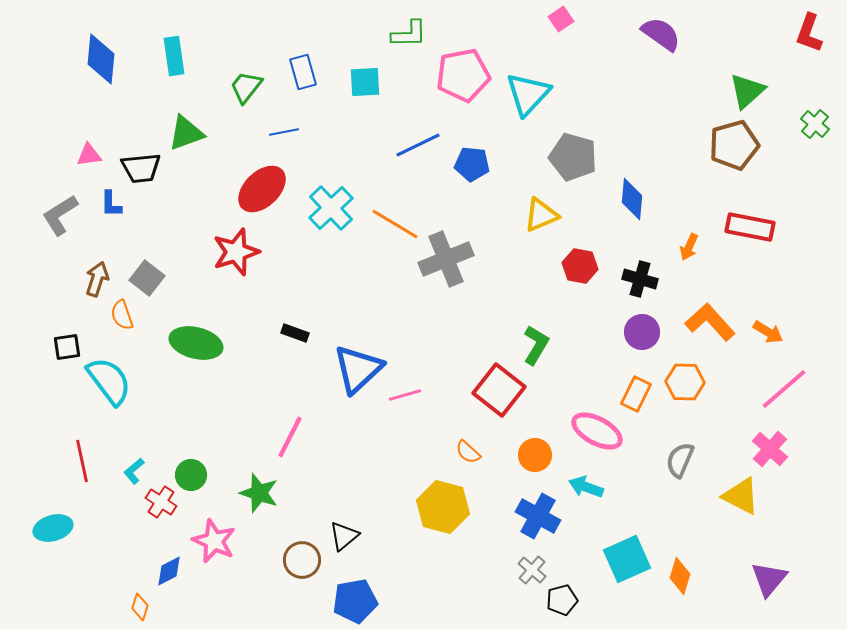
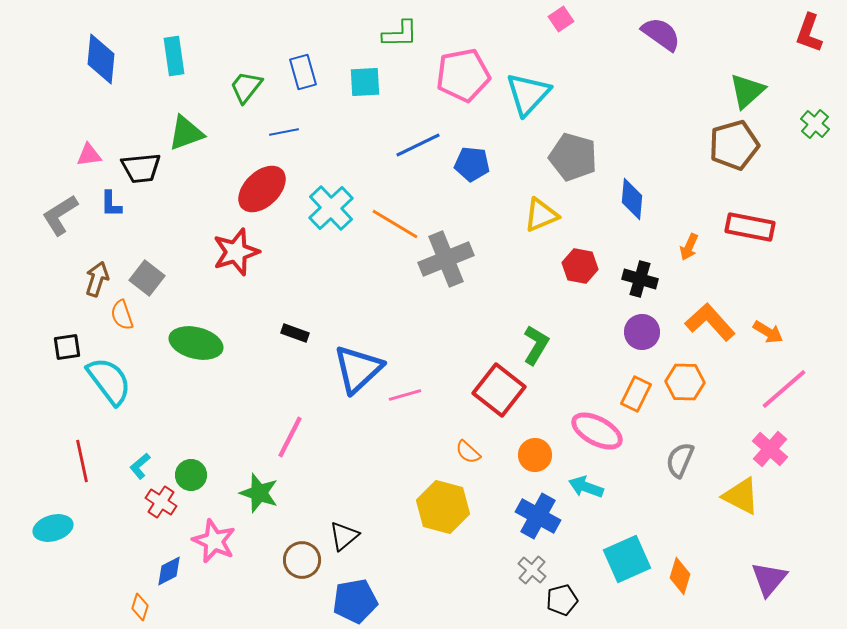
green L-shape at (409, 34): moved 9 px left
cyan L-shape at (134, 471): moved 6 px right, 5 px up
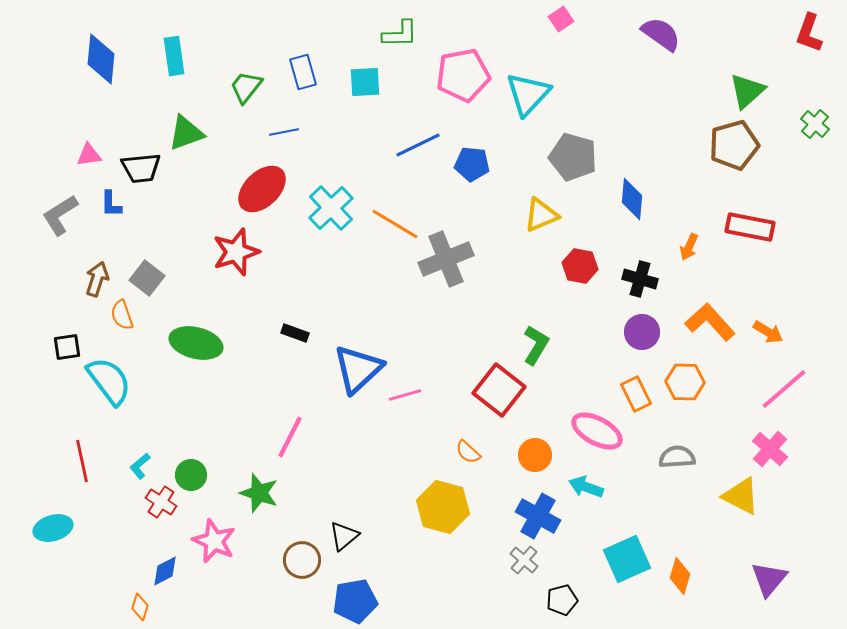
orange rectangle at (636, 394): rotated 52 degrees counterclockwise
gray semicircle at (680, 460): moved 3 px left, 3 px up; rotated 63 degrees clockwise
gray cross at (532, 570): moved 8 px left, 10 px up
blue diamond at (169, 571): moved 4 px left
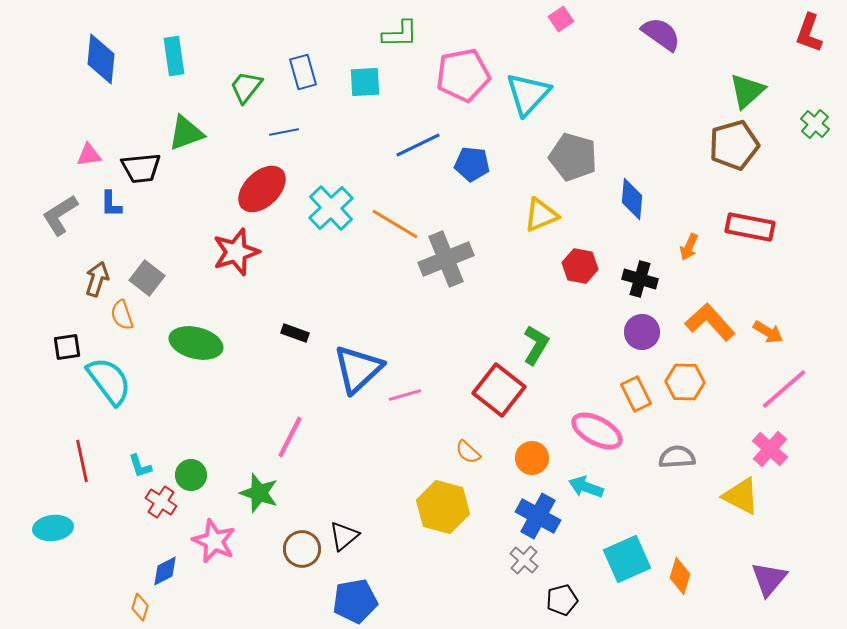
orange circle at (535, 455): moved 3 px left, 3 px down
cyan L-shape at (140, 466): rotated 68 degrees counterclockwise
cyan ellipse at (53, 528): rotated 9 degrees clockwise
brown circle at (302, 560): moved 11 px up
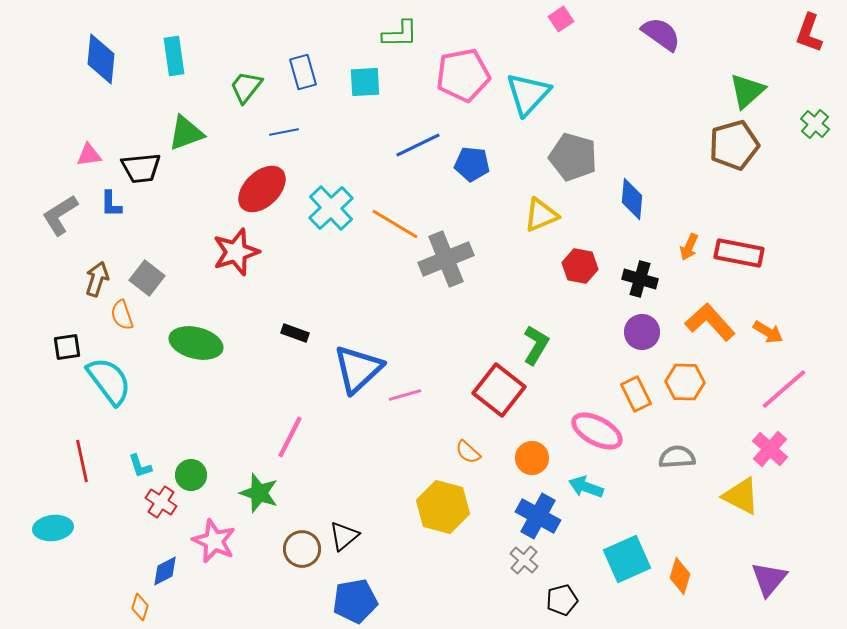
red rectangle at (750, 227): moved 11 px left, 26 px down
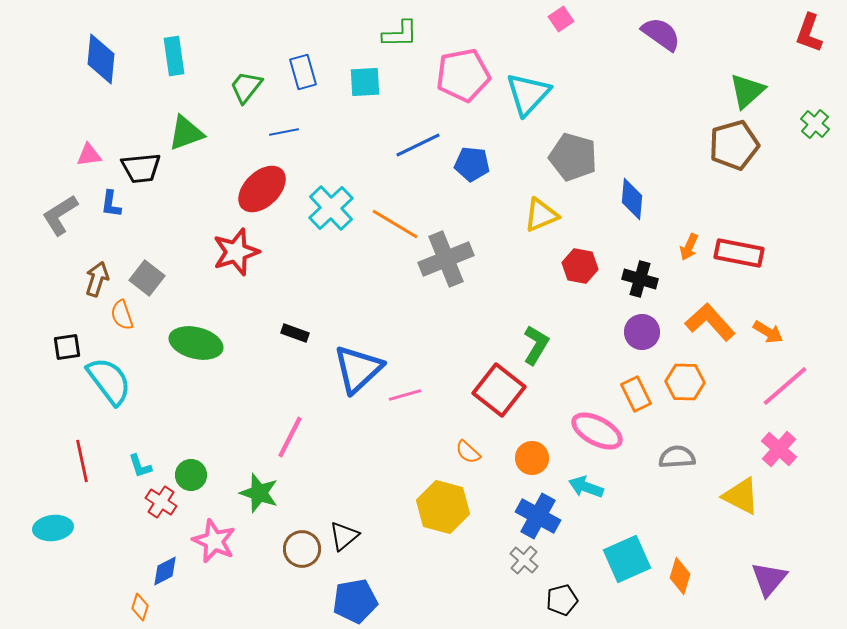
blue L-shape at (111, 204): rotated 8 degrees clockwise
pink line at (784, 389): moved 1 px right, 3 px up
pink cross at (770, 449): moved 9 px right
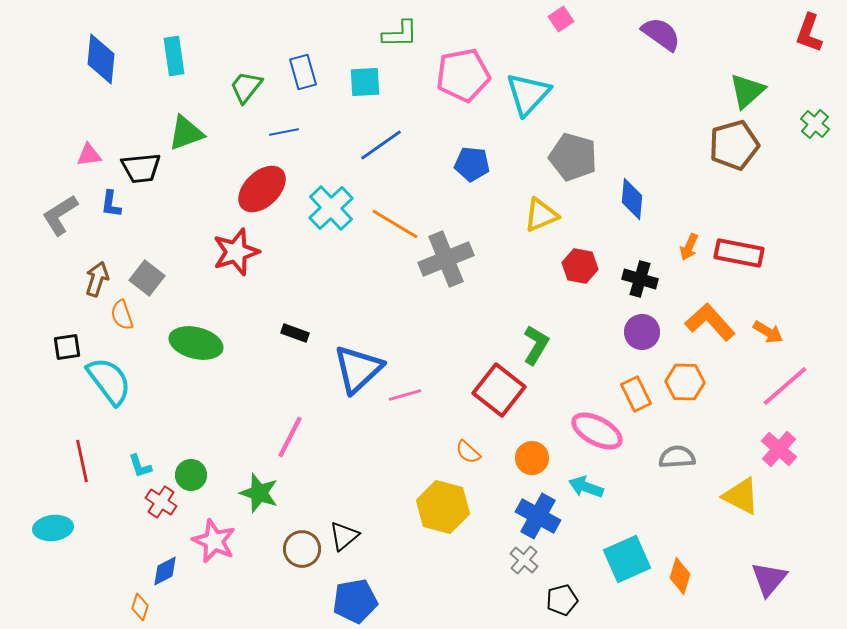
blue line at (418, 145): moved 37 px left; rotated 9 degrees counterclockwise
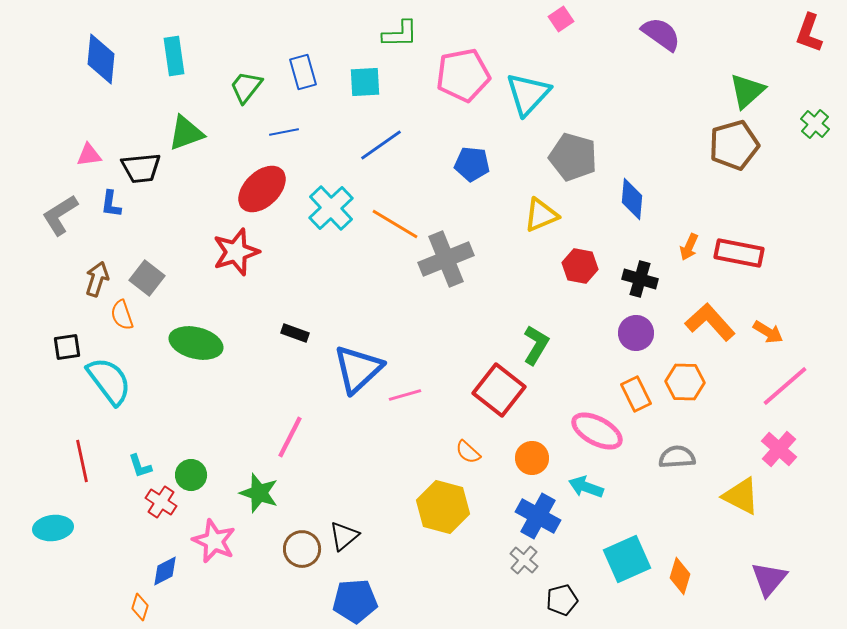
purple circle at (642, 332): moved 6 px left, 1 px down
blue pentagon at (355, 601): rotated 6 degrees clockwise
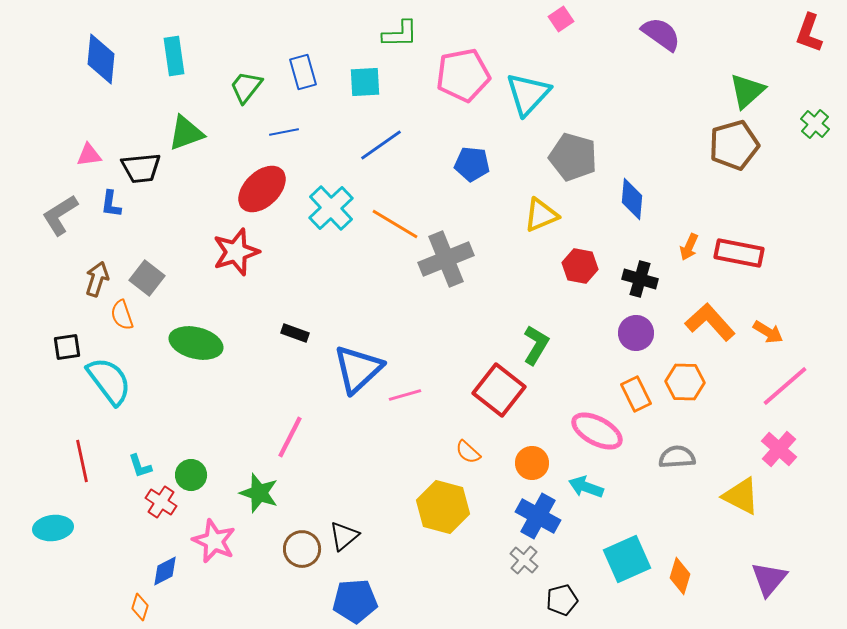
orange circle at (532, 458): moved 5 px down
